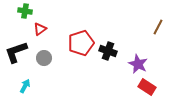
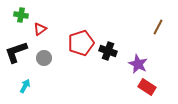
green cross: moved 4 px left, 4 px down
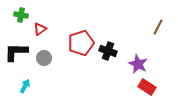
black L-shape: rotated 20 degrees clockwise
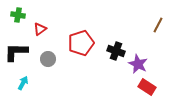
green cross: moved 3 px left
brown line: moved 2 px up
black cross: moved 8 px right
gray circle: moved 4 px right, 1 px down
cyan arrow: moved 2 px left, 3 px up
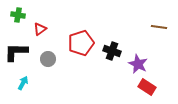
brown line: moved 1 px right, 2 px down; rotated 70 degrees clockwise
black cross: moved 4 px left
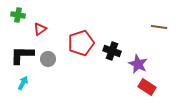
black L-shape: moved 6 px right, 3 px down
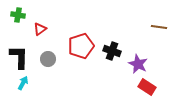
red pentagon: moved 3 px down
black L-shape: moved 3 px left, 2 px down; rotated 90 degrees clockwise
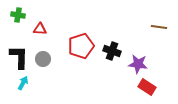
red triangle: rotated 40 degrees clockwise
gray circle: moved 5 px left
purple star: rotated 18 degrees counterclockwise
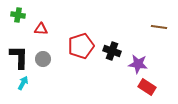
red triangle: moved 1 px right
